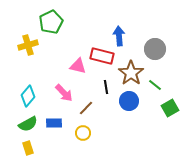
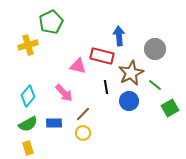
brown star: rotated 10 degrees clockwise
brown line: moved 3 px left, 6 px down
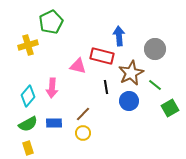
pink arrow: moved 12 px left, 5 px up; rotated 48 degrees clockwise
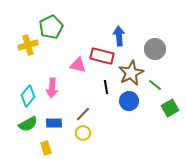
green pentagon: moved 5 px down
pink triangle: moved 1 px up
yellow rectangle: moved 18 px right
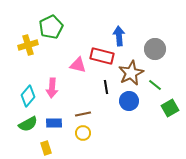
brown line: rotated 35 degrees clockwise
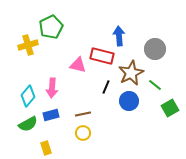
black line: rotated 32 degrees clockwise
blue rectangle: moved 3 px left, 8 px up; rotated 14 degrees counterclockwise
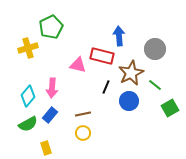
yellow cross: moved 3 px down
blue rectangle: moved 1 px left; rotated 35 degrees counterclockwise
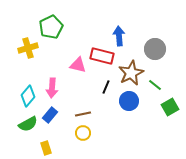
green square: moved 1 px up
